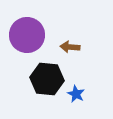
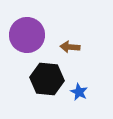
blue star: moved 3 px right, 2 px up
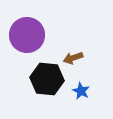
brown arrow: moved 3 px right, 11 px down; rotated 24 degrees counterclockwise
blue star: moved 2 px right, 1 px up
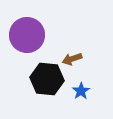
brown arrow: moved 1 px left, 1 px down
blue star: rotated 12 degrees clockwise
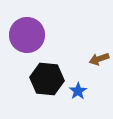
brown arrow: moved 27 px right
blue star: moved 3 px left
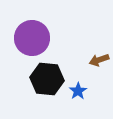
purple circle: moved 5 px right, 3 px down
brown arrow: moved 1 px down
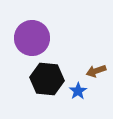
brown arrow: moved 3 px left, 11 px down
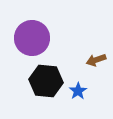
brown arrow: moved 11 px up
black hexagon: moved 1 px left, 2 px down
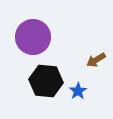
purple circle: moved 1 px right, 1 px up
brown arrow: rotated 12 degrees counterclockwise
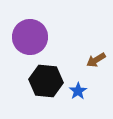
purple circle: moved 3 px left
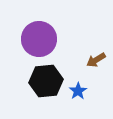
purple circle: moved 9 px right, 2 px down
black hexagon: rotated 12 degrees counterclockwise
